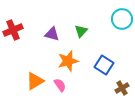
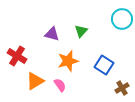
red cross: moved 4 px right, 26 px down; rotated 36 degrees counterclockwise
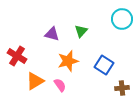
brown cross: rotated 24 degrees clockwise
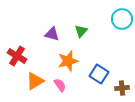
blue square: moved 5 px left, 9 px down
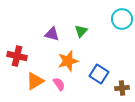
red cross: rotated 18 degrees counterclockwise
pink semicircle: moved 1 px left, 1 px up
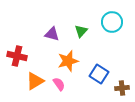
cyan circle: moved 10 px left, 3 px down
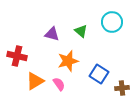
green triangle: rotated 32 degrees counterclockwise
